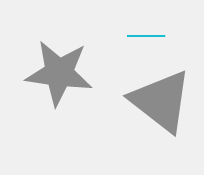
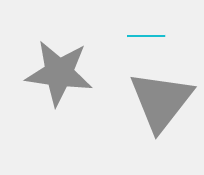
gray triangle: rotated 30 degrees clockwise
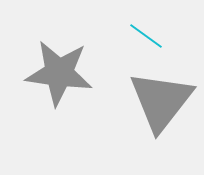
cyan line: rotated 36 degrees clockwise
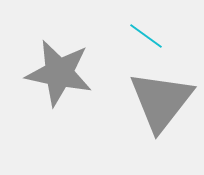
gray star: rotated 4 degrees clockwise
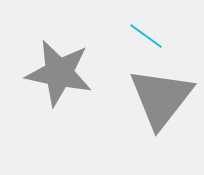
gray triangle: moved 3 px up
